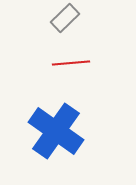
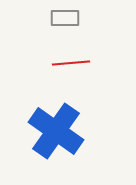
gray rectangle: rotated 44 degrees clockwise
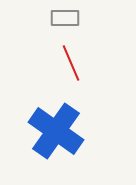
red line: rotated 72 degrees clockwise
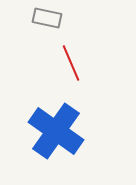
gray rectangle: moved 18 px left; rotated 12 degrees clockwise
